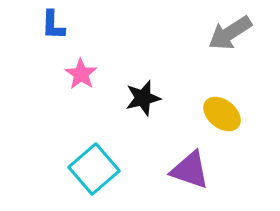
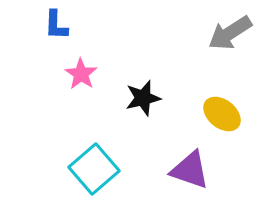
blue L-shape: moved 3 px right
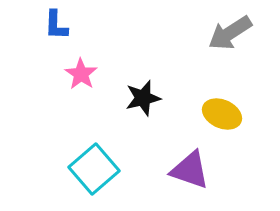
yellow ellipse: rotated 15 degrees counterclockwise
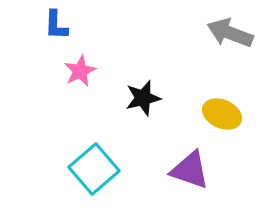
gray arrow: rotated 54 degrees clockwise
pink star: moved 1 px left, 3 px up; rotated 12 degrees clockwise
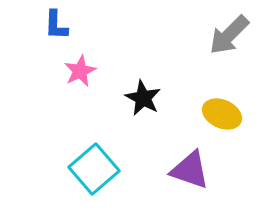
gray arrow: moved 1 px left, 2 px down; rotated 66 degrees counterclockwise
black star: rotated 30 degrees counterclockwise
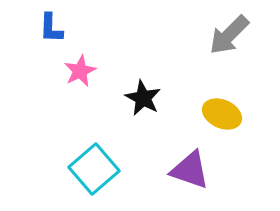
blue L-shape: moved 5 px left, 3 px down
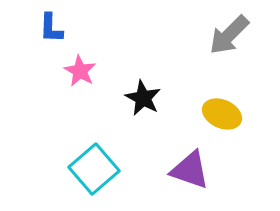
pink star: rotated 16 degrees counterclockwise
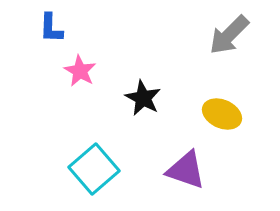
purple triangle: moved 4 px left
